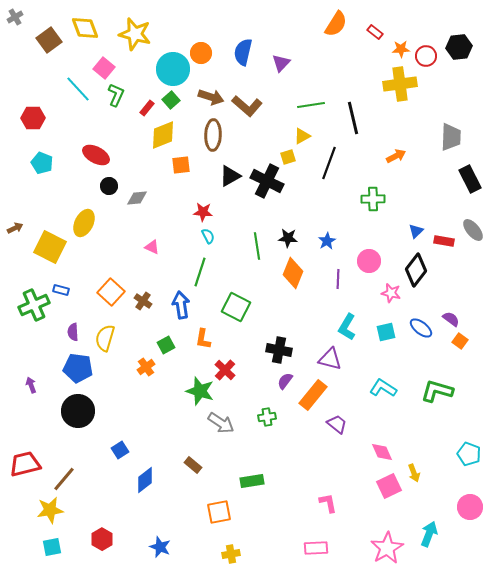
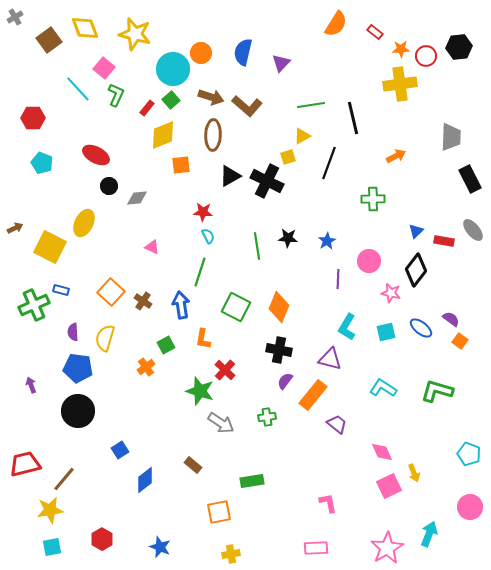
orange diamond at (293, 273): moved 14 px left, 34 px down
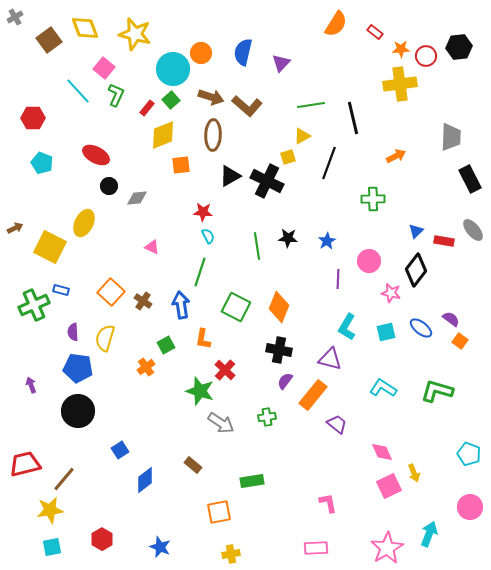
cyan line at (78, 89): moved 2 px down
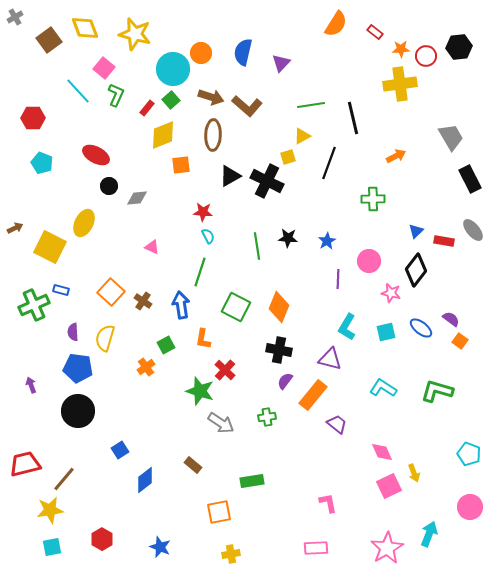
gray trapezoid at (451, 137): rotated 32 degrees counterclockwise
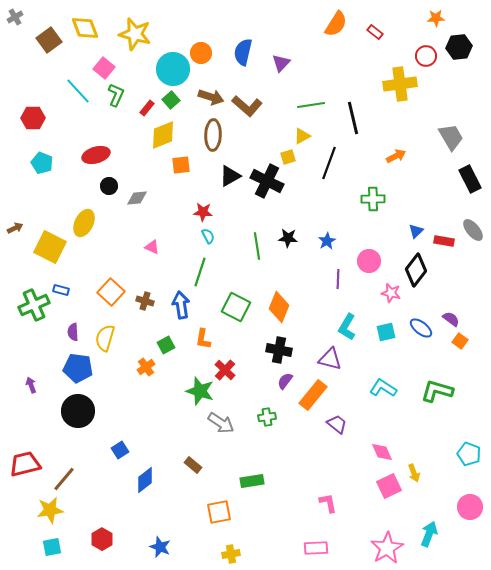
orange star at (401, 49): moved 35 px right, 31 px up
red ellipse at (96, 155): rotated 44 degrees counterclockwise
brown cross at (143, 301): moved 2 px right; rotated 18 degrees counterclockwise
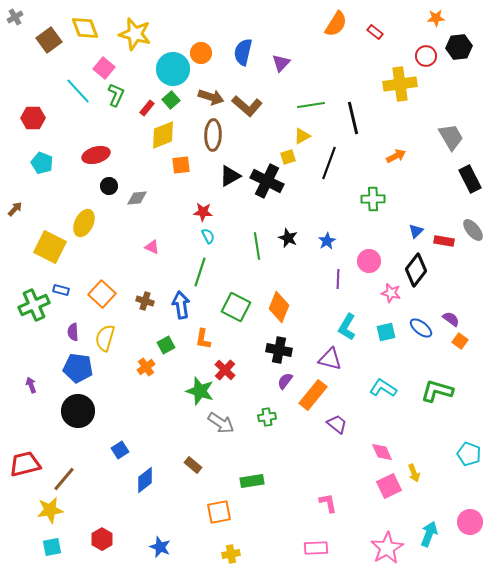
brown arrow at (15, 228): moved 19 px up; rotated 21 degrees counterclockwise
black star at (288, 238): rotated 18 degrees clockwise
orange square at (111, 292): moved 9 px left, 2 px down
pink circle at (470, 507): moved 15 px down
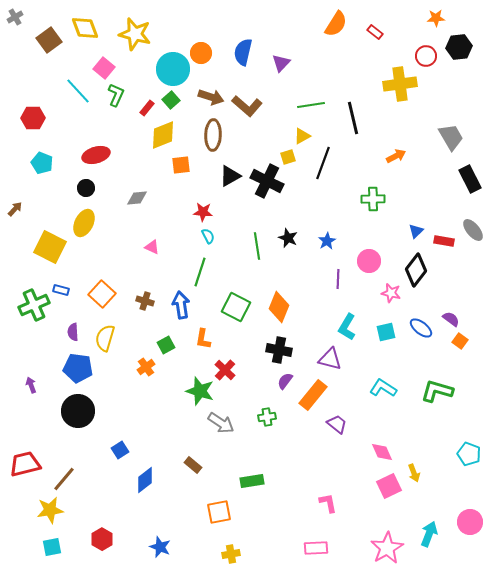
black line at (329, 163): moved 6 px left
black circle at (109, 186): moved 23 px left, 2 px down
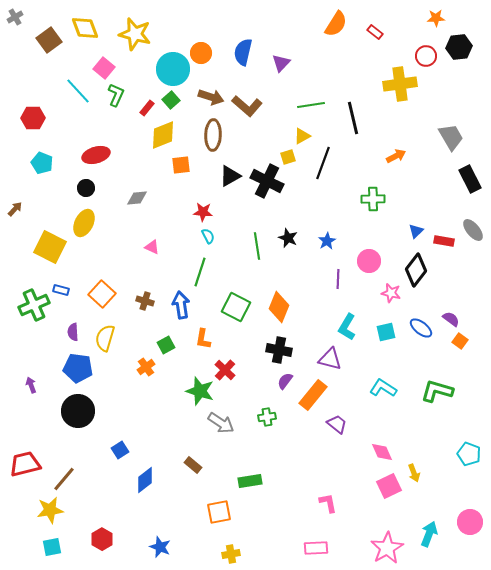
green rectangle at (252, 481): moved 2 px left
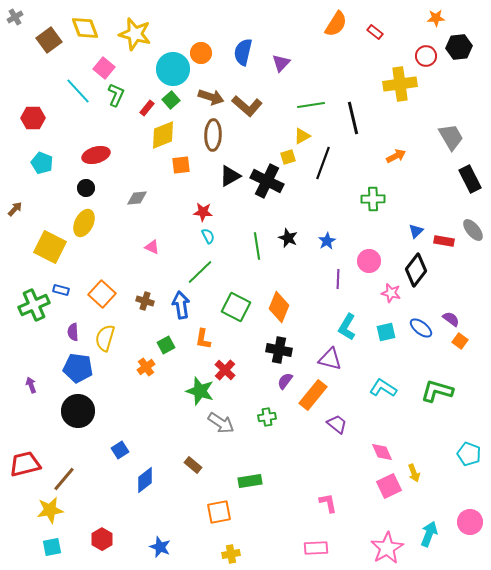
green line at (200, 272): rotated 28 degrees clockwise
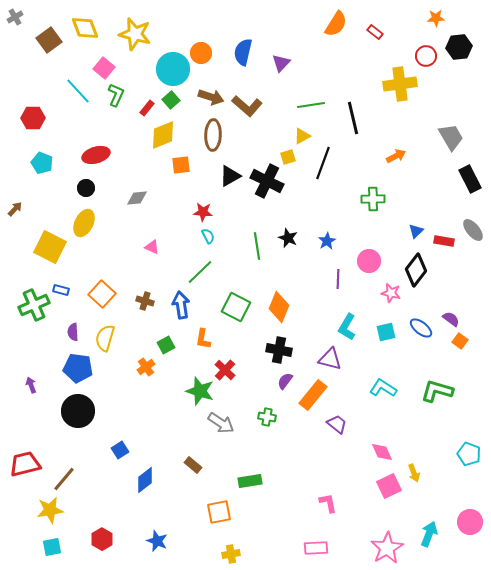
green cross at (267, 417): rotated 18 degrees clockwise
blue star at (160, 547): moved 3 px left, 6 px up
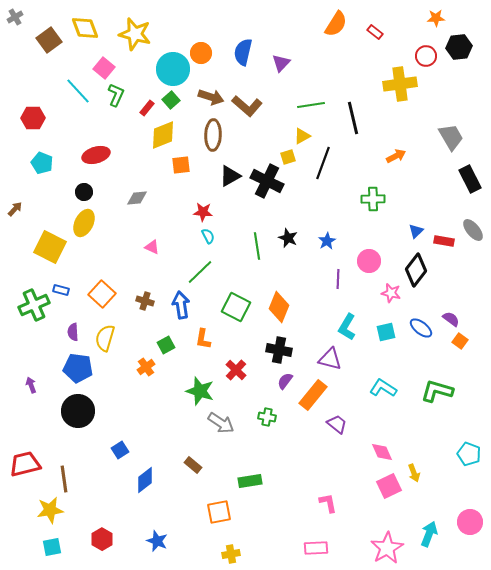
black circle at (86, 188): moved 2 px left, 4 px down
red cross at (225, 370): moved 11 px right
brown line at (64, 479): rotated 48 degrees counterclockwise
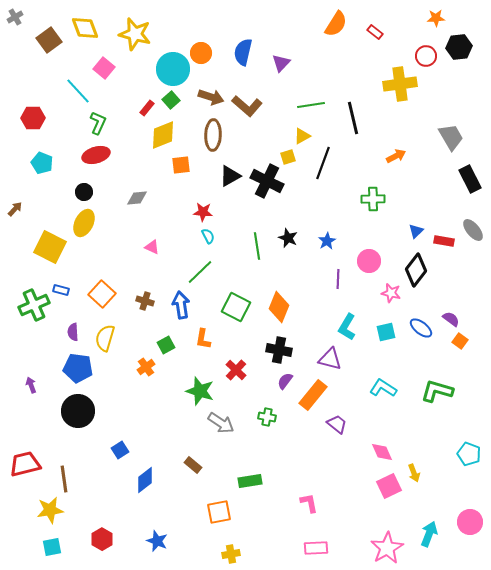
green L-shape at (116, 95): moved 18 px left, 28 px down
pink L-shape at (328, 503): moved 19 px left
